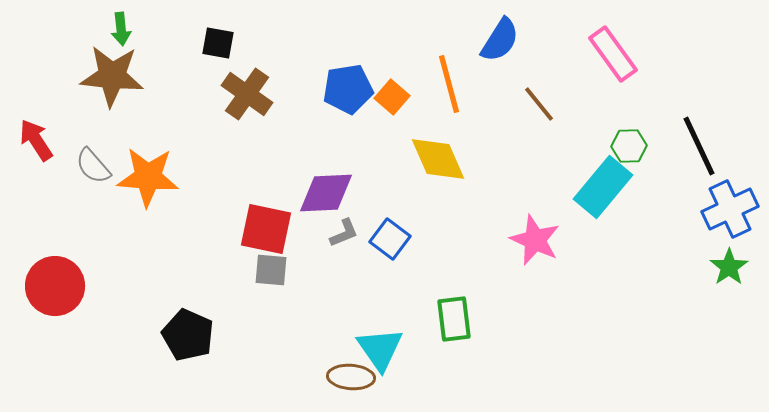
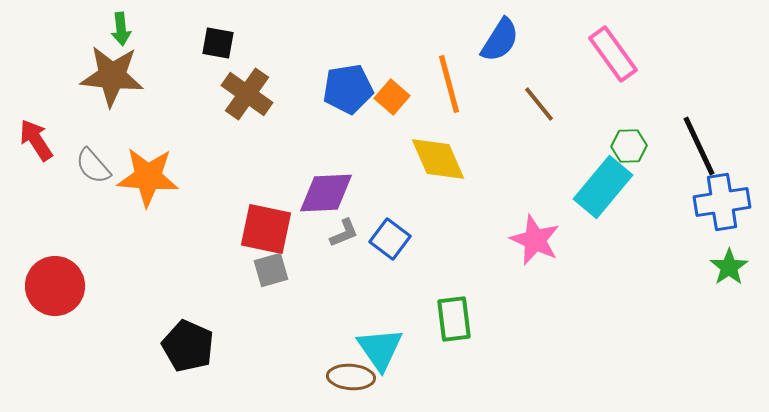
blue cross: moved 8 px left, 7 px up; rotated 16 degrees clockwise
gray square: rotated 21 degrees counterclockwise
black pentagon: moved 11 px down
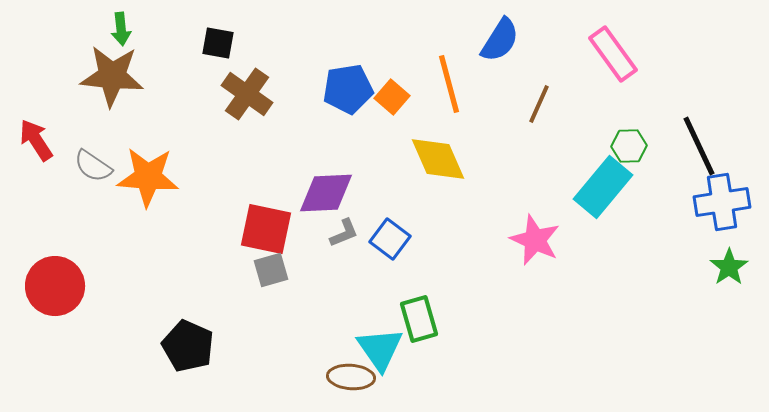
brown line: rotated 63 degrees clockwise
gray semicircle: rotated 15 degrees counterclockwise
green rectangle: moved 35 px left; rotated 9 degrees counterclockwise
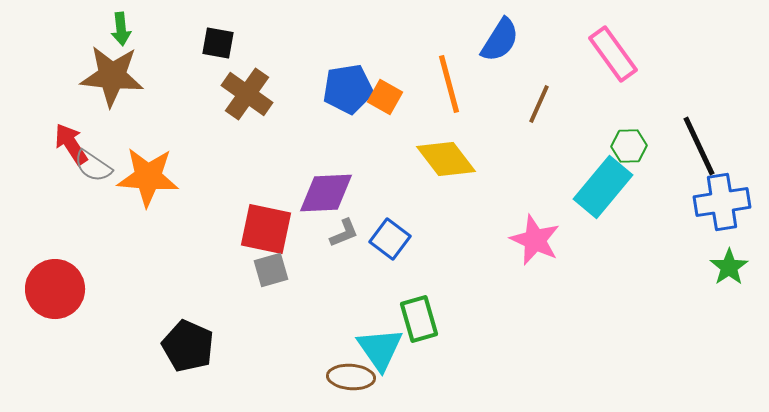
orange square: moved 7 px left; rotated 12 degrees counterclockwise
red arrow: moved 35 px right, 4 px down
yellow diamond: moved 8 px right; rotated 14 degrees counterclockwise
red circle: moved 3 px down
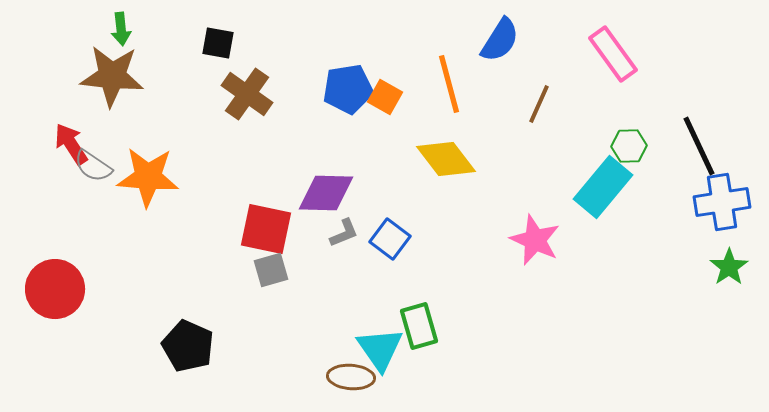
purple diamond: rotated 4 degrees clockwise
green rectangle: moved 7 px down
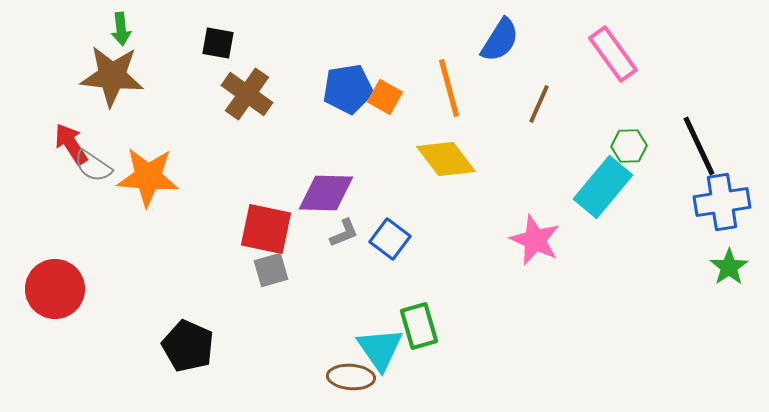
orange line: moved 4 px down
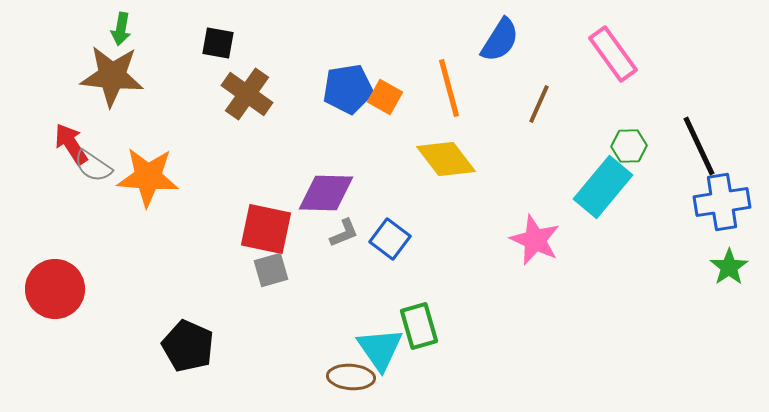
green arrow: rotated 16 degrees clockwise
